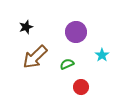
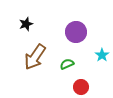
black star: moved 3 px up
brown arrow: rotated 12 degrees counterclockwise
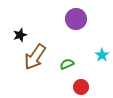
black star: moved 6 px left, 11 px down
purple circle: moved 13 px up
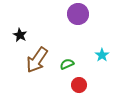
purple circle: moved 2 px right, 5 px up
black star: rotated 24 degrees counterclockwise
brown arrow: moved 2 px right, 3 px down
red circle: moved 2 px left, 2 px up
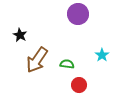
green semicircle: rotated 32 degrees clockwise
